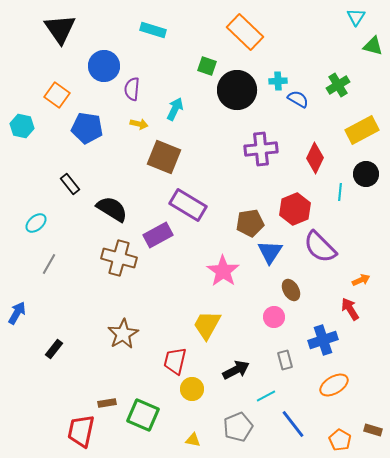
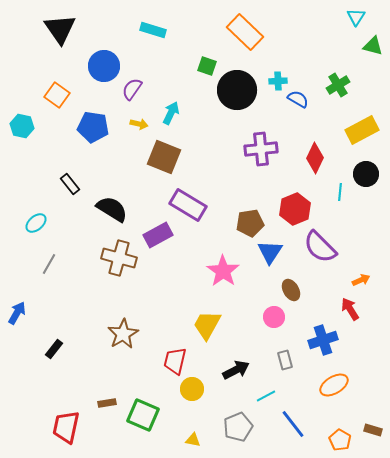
purple semicircle at (132, 89): rotated 30 degrees clockwise
cyan arrow at (175, 109): moved 4 px left, 4 px down
blue pentagon at (87, 128): moved 6 px right, 1 px up
red trapezoid at (81, 431): moved 15 px left, 4 px up
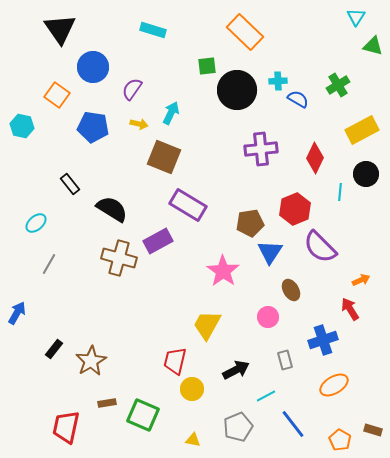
blue circle at (104, 66): moved 11 px left, 1 px down
green square at (207, 66): rotated 24 degrees counterclockwise
purple rectangle at (158, 235): moved 6 px down
pink circle at (274, 317): moved 6 px left
brown star at (123, 334): moved 32 px left, 27 px down
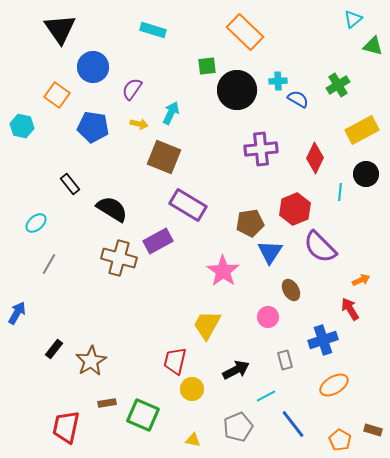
cyan triangle at (356, 17): moved 3 px left, 2 px down; rotated 18 degrees clockwise
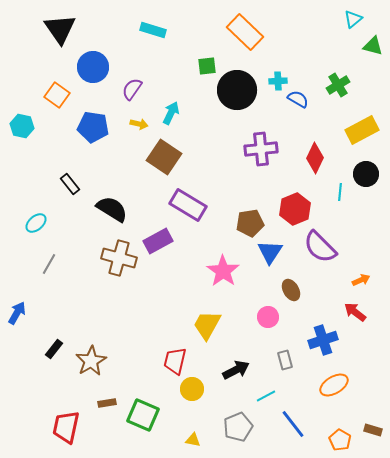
brown square at (164, 157): rotated 12 degrees clockwise
red arrow at (350, 309): moved 5 px right, 3 px down; rotated 20 degrees counterclockwise
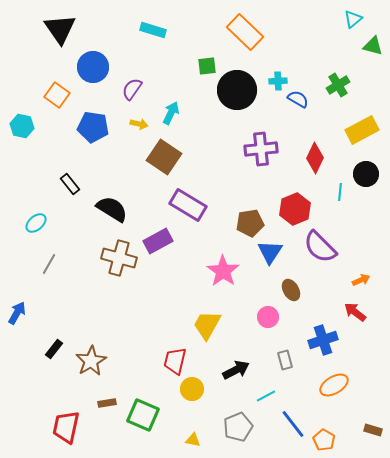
orange pentagon at (340, 440): moved 16 px left
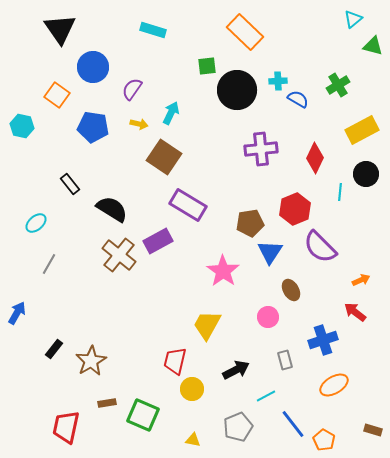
brown cross at (119, 258): moved 3 px up; rotated 24 degrees clockwise
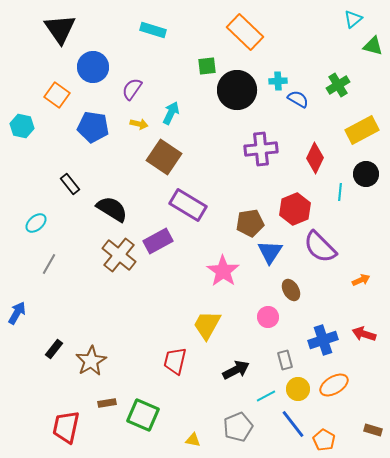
red arrow at (355, 312): moved 9 px right, 22 px down; rotated 20 degrees counterclockwise
yellow circle at (192, 389): moved 106 px right
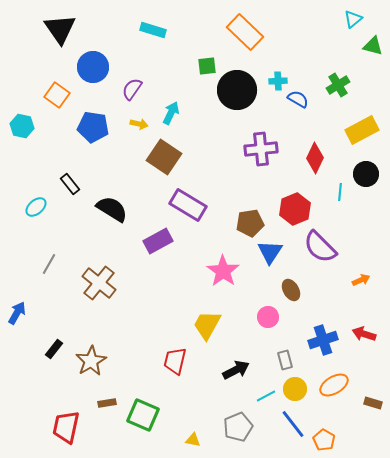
cyan ellipse at (36, 223): moved 16 px up
brown cross at (119, 255): moved 20 px left, 28 px down
yellow circle at (298, 389): moved 3 px left
brown rectangle at (373, 430): moved 27 px up
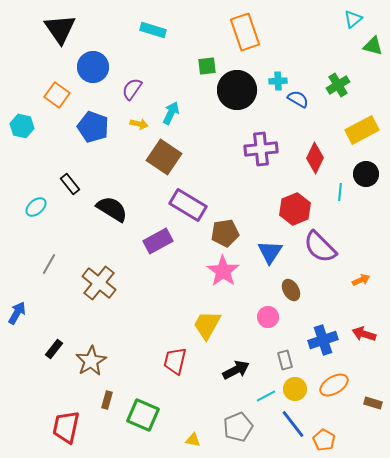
orange rectangle at (245, 32): rotated 27 degrees clockwise
blue pentagon at (93, 127): rotated 12 degrees clockwise
brown pentagon at (250, 223): moved 25 px left, 10 px down
brown rectangle at (107, 403): moved 3 px up; rotated 66 degrees counterclockwise
